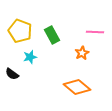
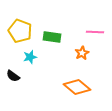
green rectangle: moved 2 px down; rotated 54 degrees counterclockwise
black semicircle: moved 1 px right, 2 px down
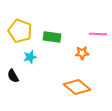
pink line: moved 3 px right, 2 px down
orange star: rotated 24 degrees clockwise
black semicircle: rotated 24 degrees clockwise
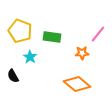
pink line: rotated 54 degrees counterclockwise
cyan star: rotated 24 degrees counterclockwise
orange diamond: moved 3 px up
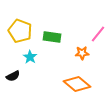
black semicircle: rotated 88 degrees counterclockwise
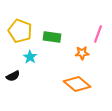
pink line: rotated 18 degrees counterclockwise
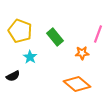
green rectangle: moved 3 px right; rotated 42 degrees clockwise
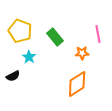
pink line: rotated 30 degrees counterclockwise
cyan star: moved 1 px left
orange diamond: rotated 72 degrees counterclockwise
